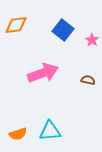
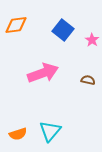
cyan triangle: rotated 45 degrees counterclockwise
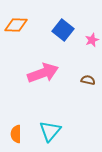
orange diamond: rotated 10 degrees clockwise
pink star: rotated 16 degrees clockwise
orange semicircle: moved 2 px left; rotated 108 degrees clockwise
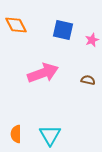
orange diamond: rotated 60 degrees clockwise
blue square: rotated 25 degrees counterclockwise
cyan triangle: moved 4 px down; rotated 10 degrees counterclockwise
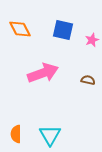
orange diamond: moved 4 px right, 4 px down
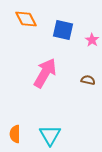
orange diamond: moved 6 px right, 10 px up
pink star: rotated 16 degrees counterclockwise
pink arrow: moved 2 px right; rotated 40 degrees counterclockwise
orange semicircle: moved 1 px left
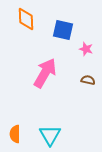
orange diamond: rotated 25 degrees clockwise
pink star: moved 6 px left, 9 px down; rotated 16 degrees counterclockwise
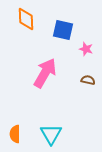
cyan triangle: moved 1 px right, 1 px up
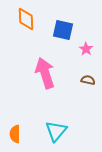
pink star: rotated 16 degrees clockwise
pink arrow: rotated 48 degrees counterclockwise
cyan triangle: moved 5 px right, 3 px up; rotated 10 degrees clockwise
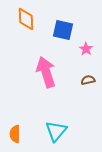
pink arrow: moved 1 px right, 1 px up
brown semicircle: rotated 24 degrees counterclockwise
